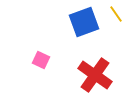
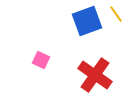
blue square: moved 3 px right, 1 px up
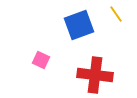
blue square: moved 8 px left, 4 px down
red cross: rotated 28 degrees counterclockwise
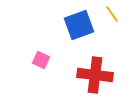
yellow line: moved 4 px left
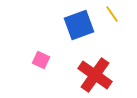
red cross: rotated 28 degrees clockwise
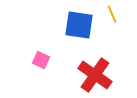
yellow line: rotated 12 degrees clockwise
blue square: rotated 28 degrees clockwise
